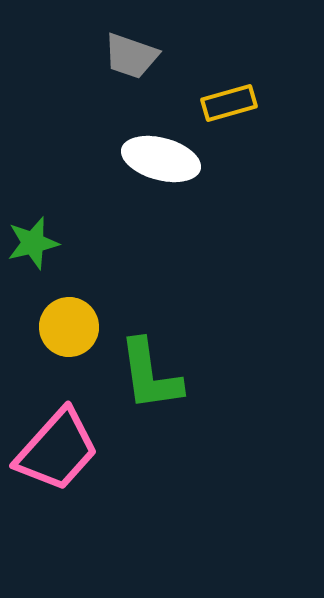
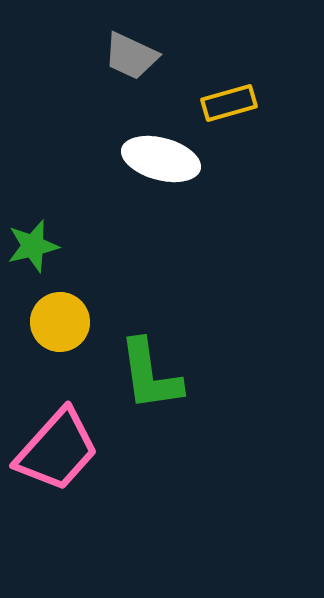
gray trapezoid: rotated 6 degrees clockwise
green star: moved 3 px down
yellow circle: moved 9 px left, 5 px up
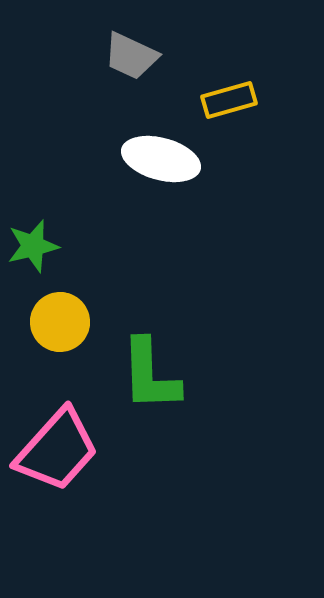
yellow rectangle: moved 3 px up
green L-shape: rotated 6 degrees clockwise
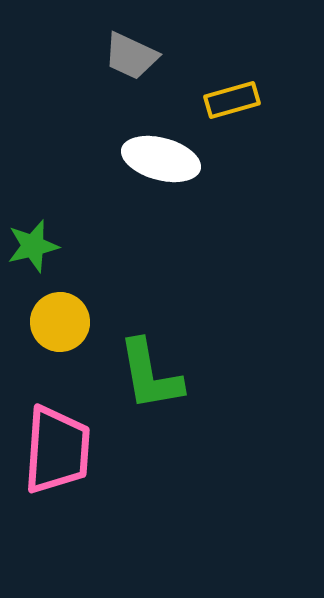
yellow rectangle: moved 3 px right
green L-shape: rotated 8 degrees counterclockwise
pink trapezoid: rotated 38 degrees counterclockwise
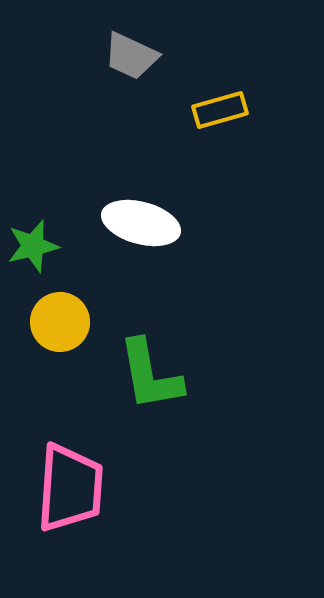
yellow rectangle: moved 12 px left, 10 px down
white ellipse: moved 20 px left, 64 px down
pink trapezoid: moved 13 px right, 38 px down
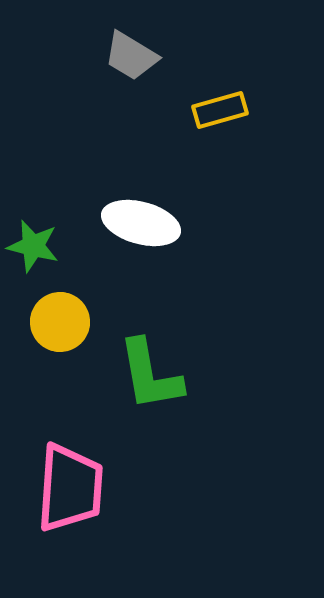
gray trapezoid: rotated 6 degrees clockwise
green star: rotated 28 degrees clockwise
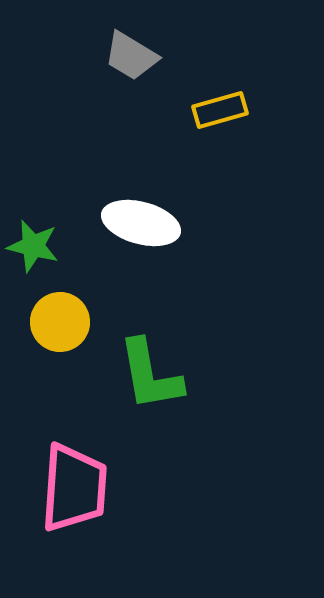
pink trapezoid: moved 4 px right
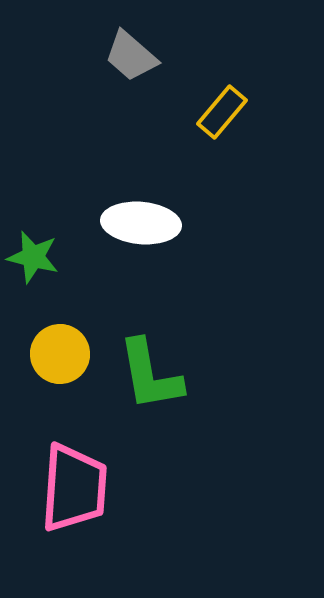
gray trapezoid: rotated 10 degrees clockwise
yellow rectangle: moved 2 px right, 2 px down; rotated 34 degrees counterclockwise
white ellipse: rotated 10 degrees counterclockwise
green star: moved 11 px down
yellow circle: moved 32 px down
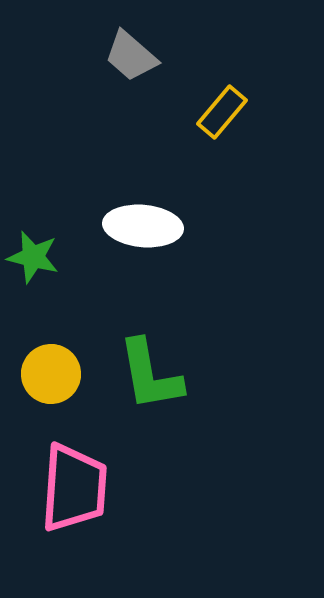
white ellipse: moved 2 px right, 3 px down
yellow circle: moved 9 px left, 20 px down
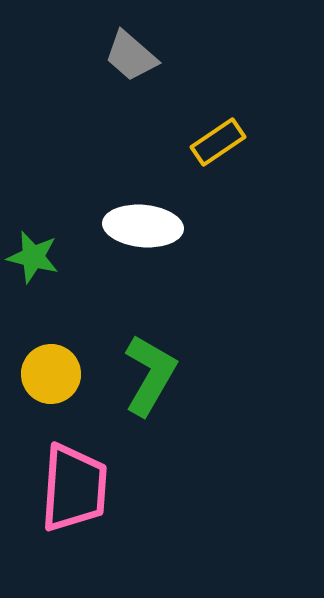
yellow rectangle: moved 4 px left, 30 px down; rotated 16 degrees clockwise
green L-shape: rotated 140 degrees counterclockwise
